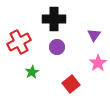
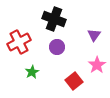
black cross: rotated 20 degrees clockwise
pink star: moved 1 px left, 2 px down
red square: moved 3 px right, 3 px up
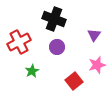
pink star: rotated 18 degrees clockwise
green star: moved 1 px up
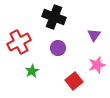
black cross: moved 2 px up
purple circle: moved 1 px right, 1 px down
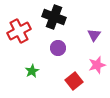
red cross: moved 11 px up
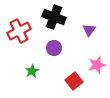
purple triangle: moved 5 px left, 5 px up
purple circle: moved 4 px left
